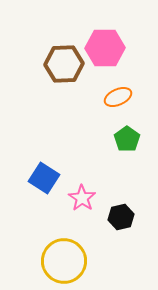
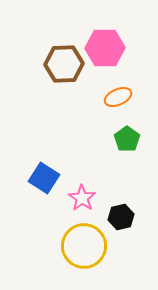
yellow circle: moved 20 px right, 15 px up
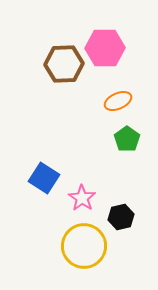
orange ellipse: moved 4 px down
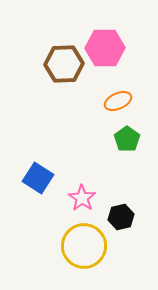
blue square: moved 6 px left
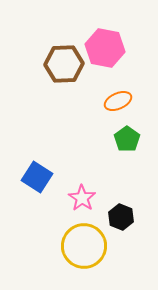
pink hexagon: rotated 12 degrees clockwise
blue square: moved 1 px left, 1 px up
black hexagon: rotated 25 degrees counterclockwise
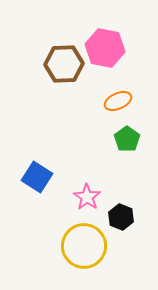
pink star: moved 5 px right, 1 px up
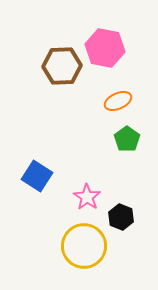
brown hexagon: moved 2 px left, 2 px down
blue square: moved 1 px up
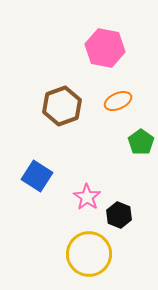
brown hexagon: moved 40 px down; rotated 18 degrees counterclockwise
green pentagon: moved 14 px right, 3 px down
black hexagon: moved 2 px left, 2 px up
yellow circle: moved 5 px right, 8 px down
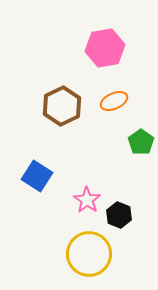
pink hexagon: rotated 21 degrees counterclockwise
orange ellipse: moved 4 px left
brown hexagon: rotated 6 degrees counterclockwise
pink star: moved 3 px down
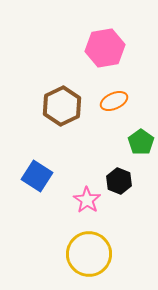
black hexagon: moved 34 px up
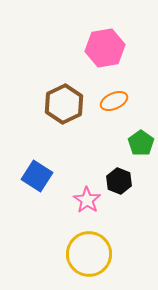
brown hexagon: moved 2 px right, 2 px up
green pentagon: moved 1 px down
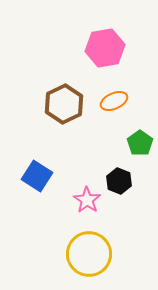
green pentagon: moved 1 px left
